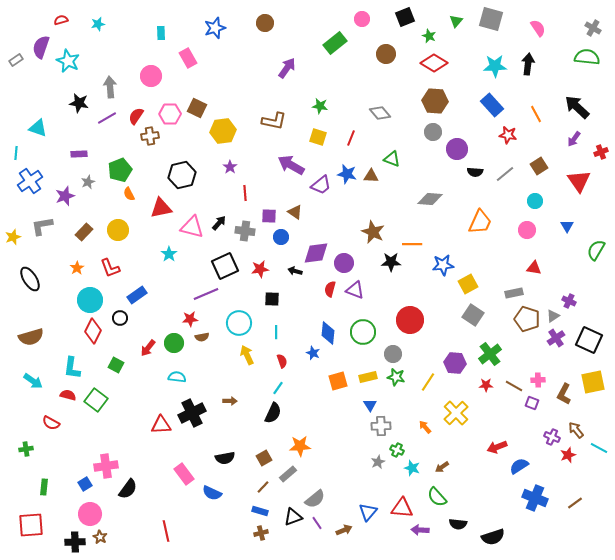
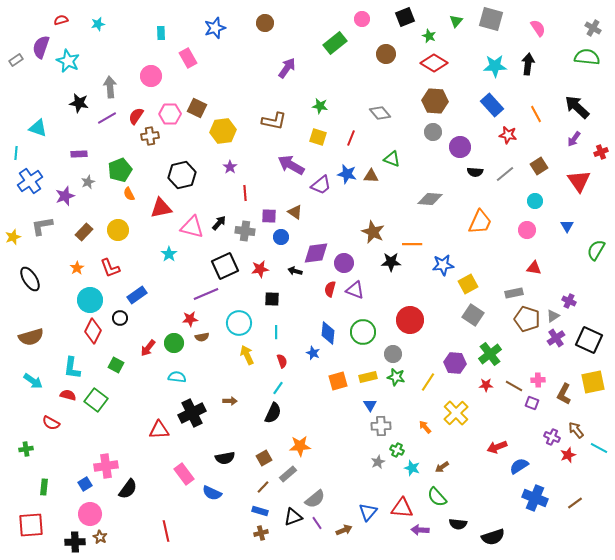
purple circle at (457, 149): moved 3 px right, 2 px up
red triangle at (161, 425): moved 2 px left, 5 px down
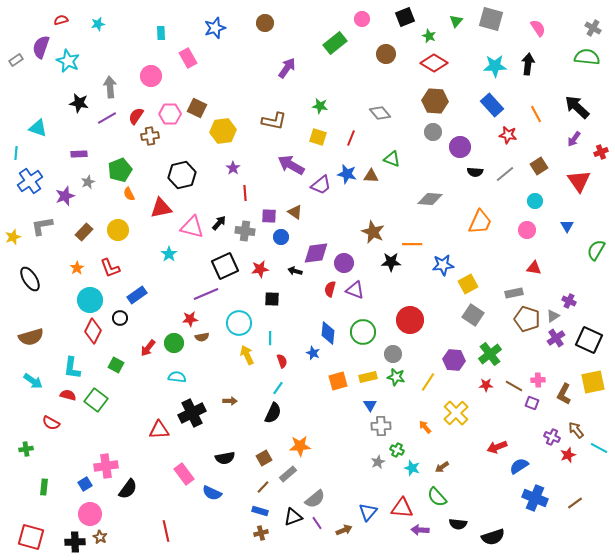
purple star at (230, 167): moved 3 px right, 1 px down
cyan line at (276, 332): moved 6 px left, 6 px down
purple hexagon at (455, 363): moved 1 px left, 3 px up
red square at (31, 525): moved 12 px down; rotated 20 degrees clockwise
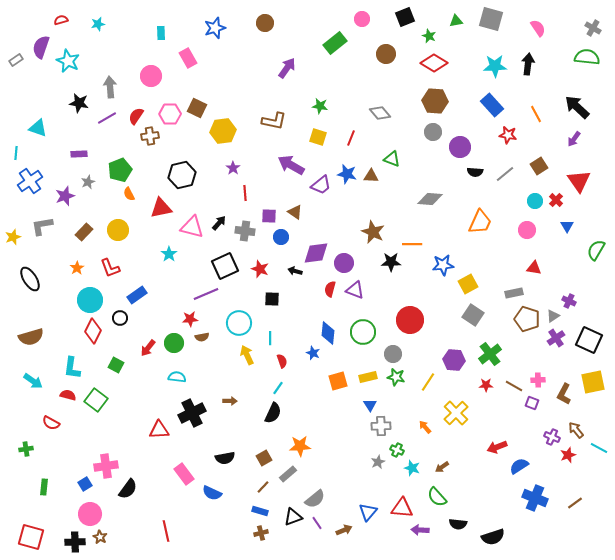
green triangle at (456, 21): rotated 40 degrees clockwise
red cross at (601, 152): moved 45 px left, 48 px down; rotated 24 degrees counterclockwise
red star at (260, 269): rotated 30 degrees clockwise
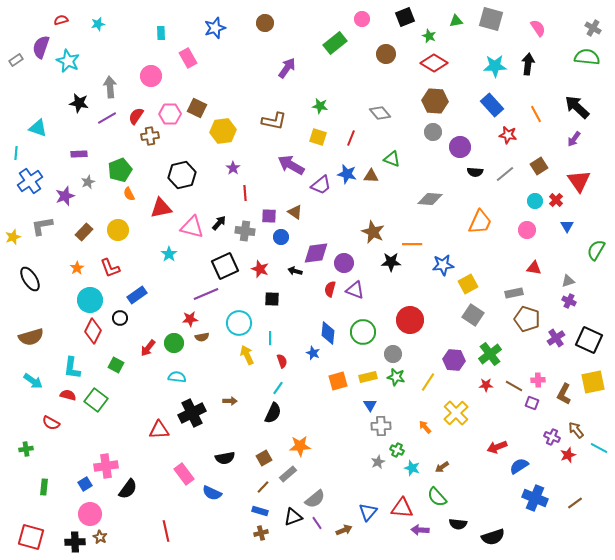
gray triangle at (553, 316): moved 15 px right, 35 px up; rotated 16 degrees clockwise
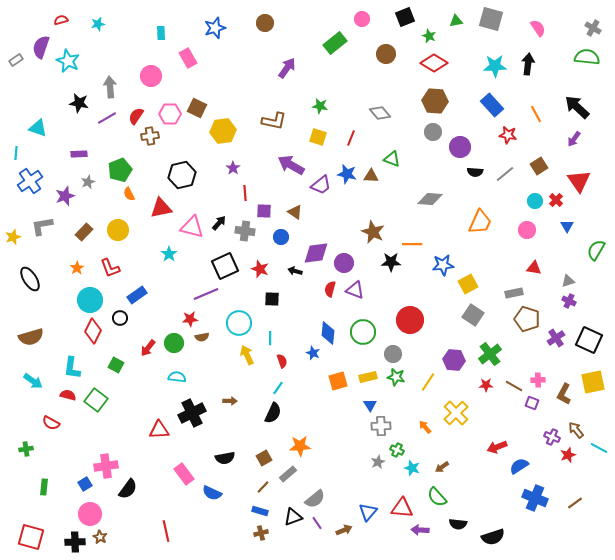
purple square at (269, 216): moved 5 px left, 5 px up
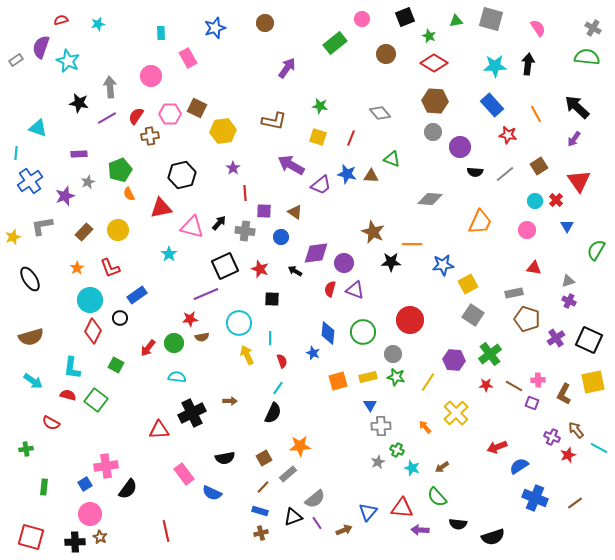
black arrow at (295, 271): rotated 16 degrees clockwise
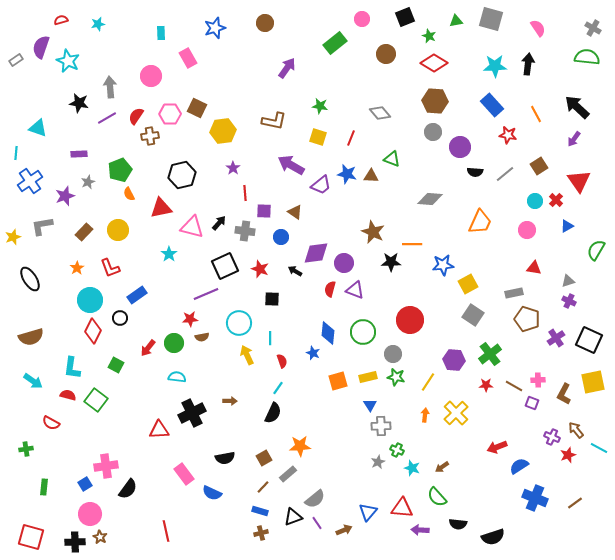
blue triangle at (567, 226): rotated 32 degrees clockwise
orange arrow at (425, 427): moved 12 px up; rotated 48 degrees clockwise
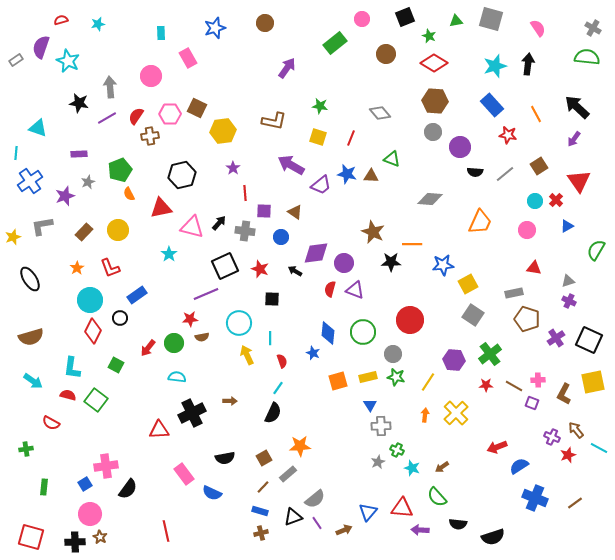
cyan star at (495, 66): rotated 15 degrees counterclockwise
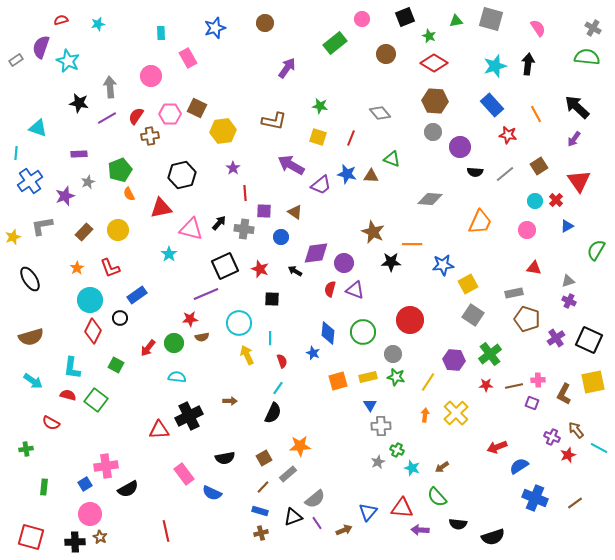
pink triangle at (192, 227): moved 1 px left, 2 px down
gray cross at (245, 231): moved 1 px left, 2 px up
brown line at (514, 386): rotated 42 degrees counterclockwise
black cross at (192, 413): moved 3 px left, 3 px down
black semicircle at (128, 489): rotated 25 degrees clockwise
